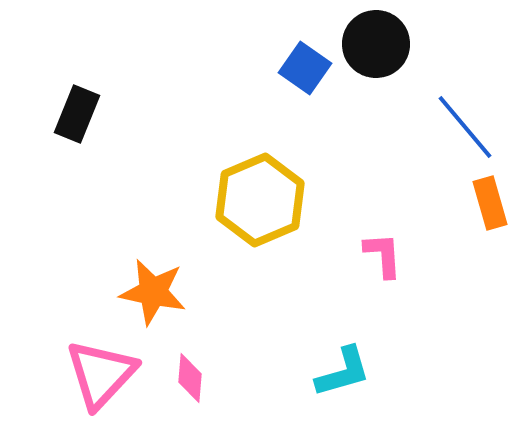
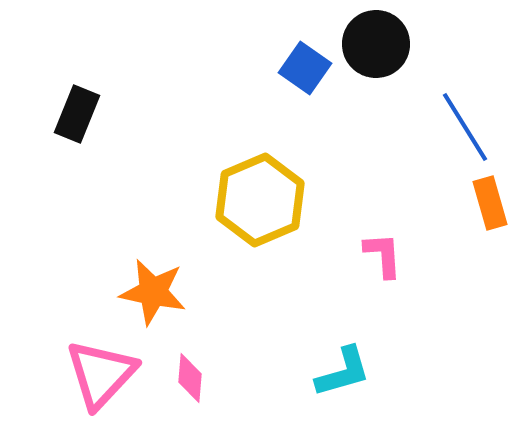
blue line: rotated 8 degrees clockwise
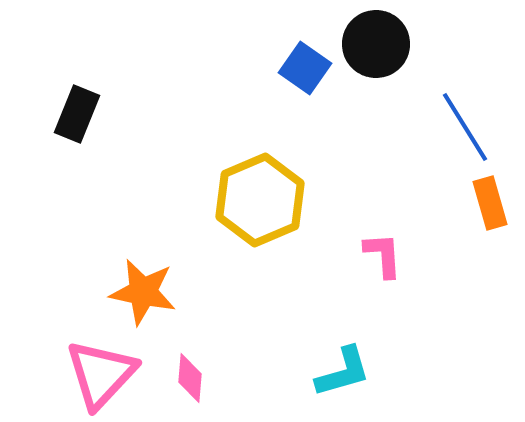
orange star: moved 10 px left
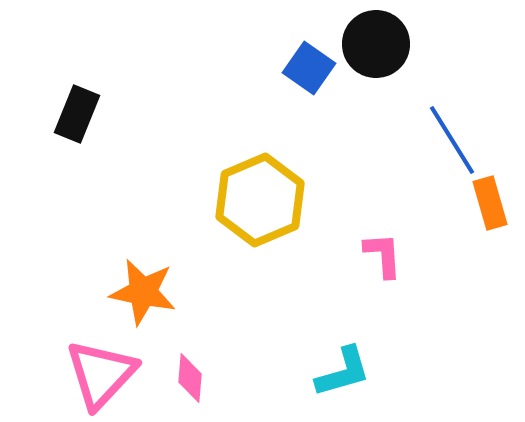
blue square: moved 4 px right
blue line: moved 13 px left, 13 px down
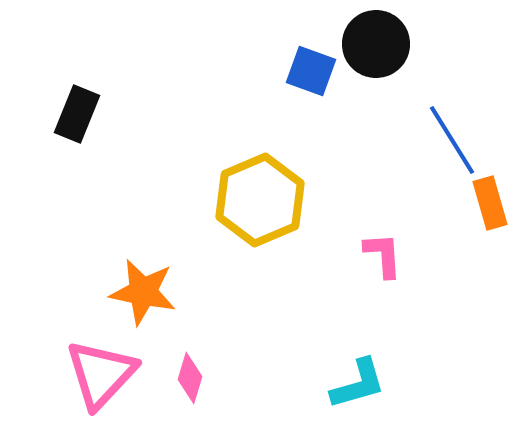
blue square: moved 2 px right, 3 px down; rotated 15 degrees counterclockwise
cyan L-shape: moved 15 px right, 12 px down
pink diamond: rotated 12 degrees clockwise
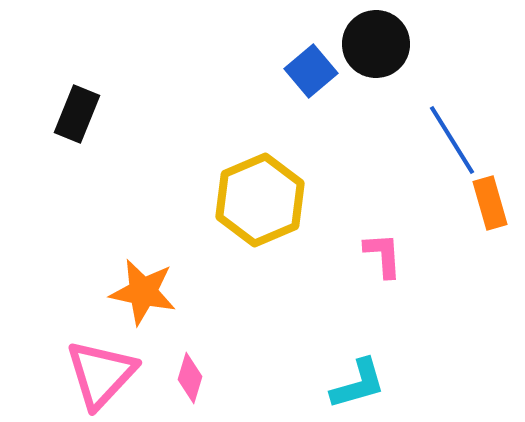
blue square: rotated 30 degrees clockwise
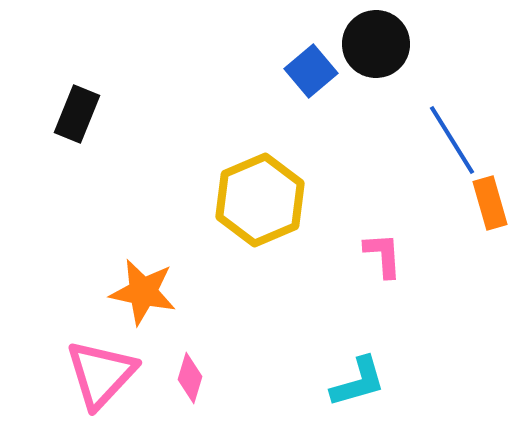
cyan L-shape: moved 2 px up
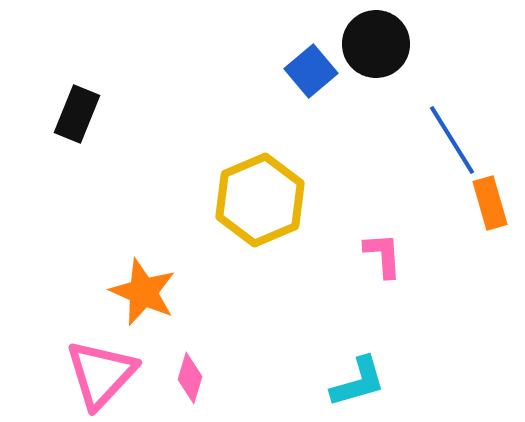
orange star: rotated 12 degrees clockwise
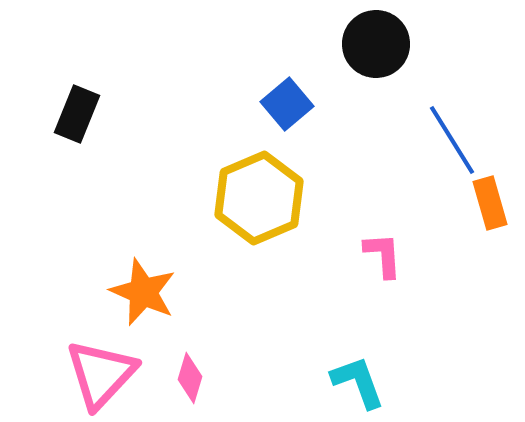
blue square: moved 24 px left, 33 px down
yellow hexagon: moved 1 px left, 2 px up
cyan L-shape: rotated 94 degrees counterclockwise
